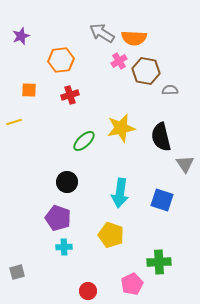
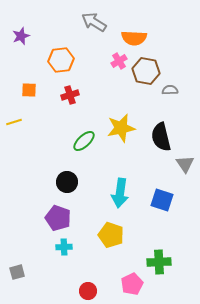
gray arrow: moved 8 px left, 11 px up
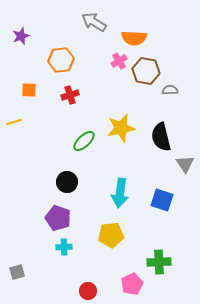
yellow pentagon: rotated 25 degrees counterclockwise
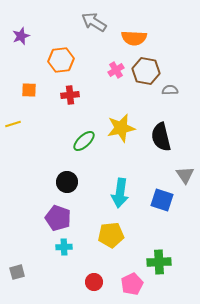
pink cross: moved 3 px left, 9 px down
red cross: rotated 12 degrees clockwise
yellow line: moved 1 px left, 2 px down
gray triangle: moved 11 px down
red circle: moved 6 px right, 9 px up
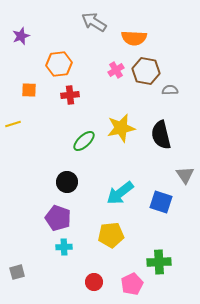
orange hexagon: moved 2 px left, 4 px down
black semicircle: moved 2 px up
cyan arrow: rotated 44 degrees clockwise
blue square: moved 1 px left, 2 px down
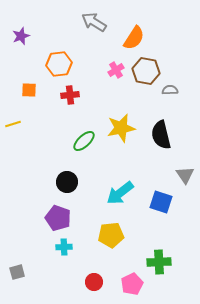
orange semicircle: rotated 60 degrees counterclockwise
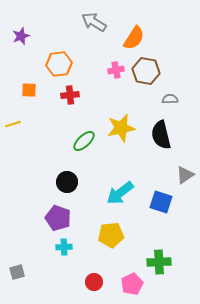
pink cross: rotated 21 degrees clockwise
gray semicircle: moved 9 px down
gray triangle: rotated 30 degrees clockwise
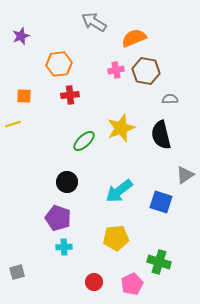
orange semicircle: rotated 145 degrees counterclockwise
orange square: moved 5 px left, 6 px down
yellow star: rotated 8 degrees counterclockwise
cyan arrow: moved 1 px left, 2 px up
yellow pentagon: moved 5 px right, 3 px down
green cross: rotated 20 degrees clockwise
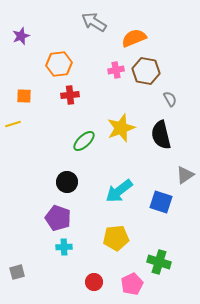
gray semicircle: rotated 63 degrees clockwise
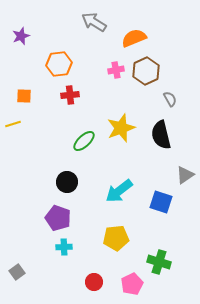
brown hexagon: rotated 24 degrees clockwise
gray square: rotated 21 degrees counterclockwise
